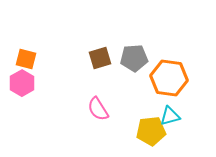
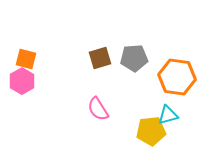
orange hexagon: moved 8 px right, 1 px up
pink hexagon: moved 2 px up
cyan triangle: moved 2 px left, 1 px up
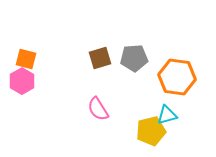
cyan triangle: moved 1 px left
yellow pentagon: rotated 8 degrees counterclockwise
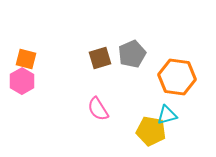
gray pentagon: moved 2 px left, 4 px up; rotated 20 degrees counterclockwise
yellow pentagon: rotated 24 degrees clockwise
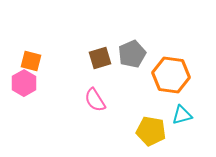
orange square: moved 5 px right, 2 px down
orange hexagon: moved 6 px left, 2 px up
pink hexagon: moved 2 px right, 2 px down
pink semicircle: moved 3 px left, 9 px up
cyan triangle: moved 15 px right
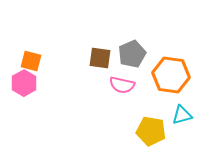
brown square: rotated 25 degrees clockwise
pink semicircle: moved 27 px right, 15 px up; rotated 45 degrees counterclockwise
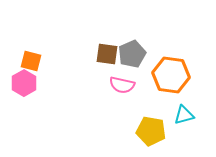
brown square: moved 7 px right, 4 px up
cyan triangle: moved 2 px right
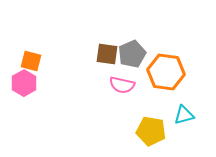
orange hexagon: moved 5 px left, 3 px up
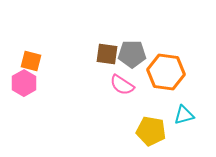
gray pentagon: rotated 24 degrees clockwise
pink semicircle: rotated 20 degrees clockwise
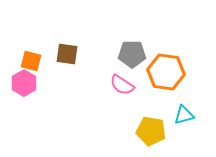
brown square: moved 40 px left
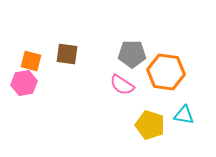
pink hexagon: rotated 20 degrees clockwise
cyan triangle: rotated 25 degrees clockwise
yellow pentagon: moved 1 px left, 6 px up; rotated 8 degrees clockwise
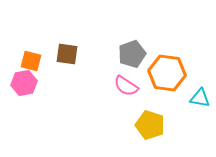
gray pentagon: rotated 20 degrees counterclockwise
orange hexagon: moved 1 px right, 1 px down
pink semicircle: moved 4 px right, 1 px down
cyan triangle: moved 16 px right, 17 px up
